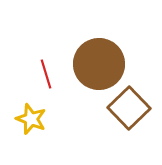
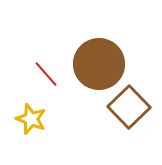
red line: rotated 24 degrees counterclockwise
brown square: moved 1 px up
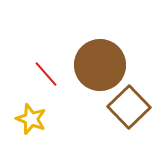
brown circle: moved 1 px right, 1 px down
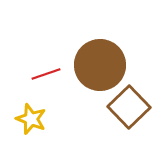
red line: rotated 68 degrees counterclockwise
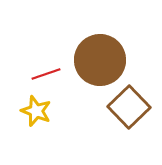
brown circle: moved 5 px up
yellow star: moved 5 px right, 8 px up
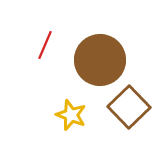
red line: moved 1 px left, 29 px up; rotated 48 degrees counterclockwise
yellow star: moved 35 px right, 4 px down
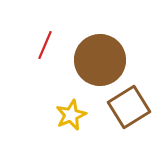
brown square: rotated 12 degrees clockwise
yellow star: rotated 28 degrees clockwise
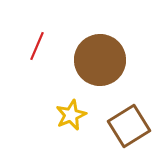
red line: moved 8 px left, 1 px down
brown square: moved 19 px down
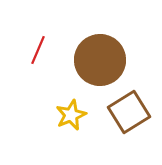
red line: moved 1 px right, 4 px down
brown square: moved 14 px up
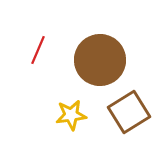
yellow star: rotated 16 degrees clockwise
